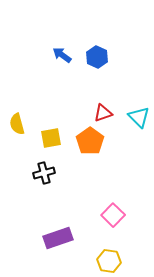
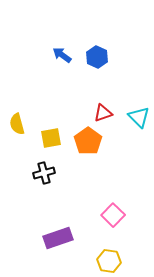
orange pentagon: moved 2 px left
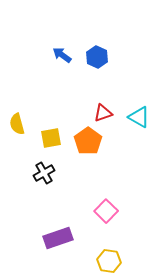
cyan triangle: rotated 15 degrees counterclockwise
black cross: rotated 15 degrees counterclockwise
pink square: moved 7 px left, 4 px up
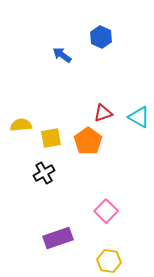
blue hexagon: moved 4 px right, 20 px up
yellow semicircle: moved 4 px right, 1 px down; rotated 100 degrees clockwise
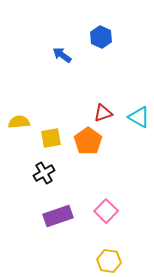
yellow semicircle: moved 2 px left, 3 px up
purple rectangle: moved 22 px up
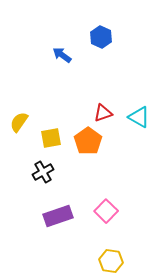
yellow semicircle: rotated 50 degrees counterclockwise
black cross: moved 1 px left, 1 px up
yellow hexagon: moved 2 px right
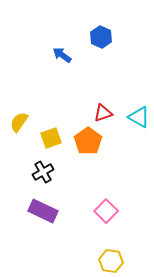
yellow square: rotated 10 degrees counterclockwise
purple rectangle: moved 15 px left, 5 px up; rotated 44 degrees clockwise
